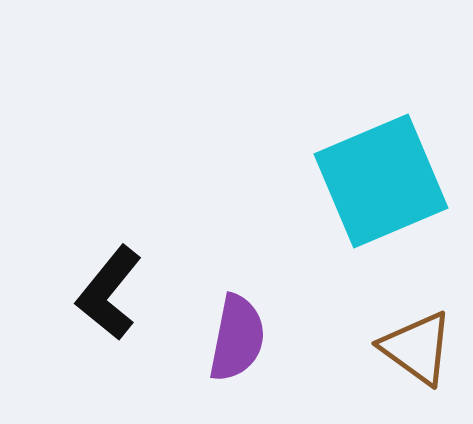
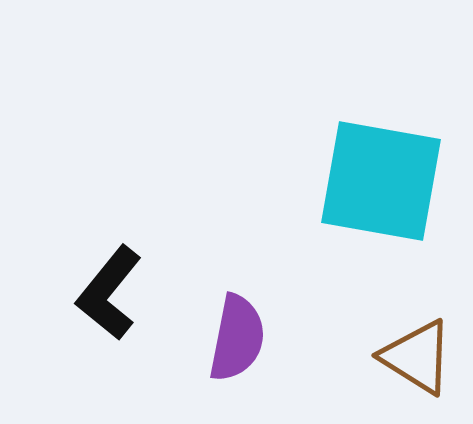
cyan square: rotated 33 degrees clockwise
brown triangle: moved 9 px down; rotated 4 degrees counterclockwise
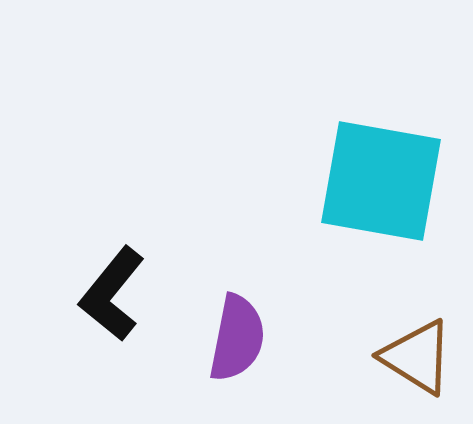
black L-shape: moved 3 px right, 1 px down
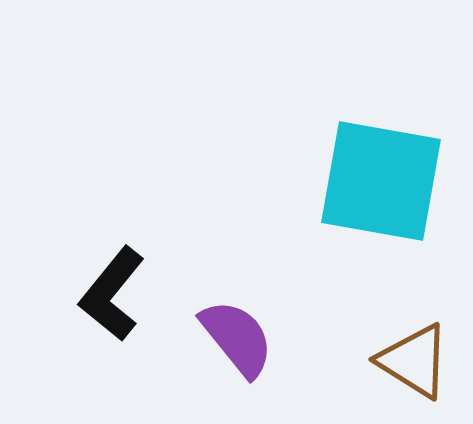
purple semicircle: rotated 50 degrees counterclockwise
brown triangle: moved 3 px left, 4 px down
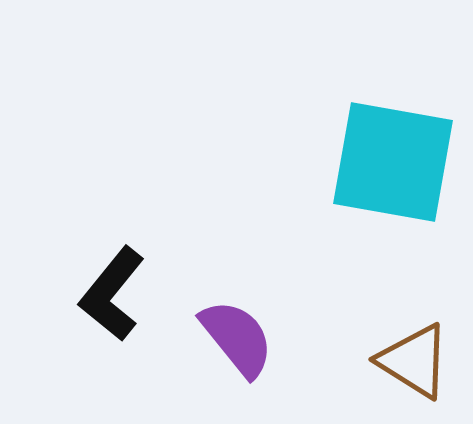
cyan square: moved 12 px right, 19 px up
